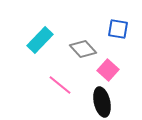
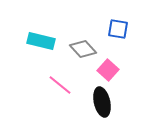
cyan rectangle: moved 1 px right, 1 px down; rotated 60 degrees clockwise
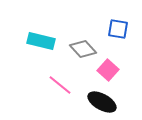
black ellipse: rotated 48 degrees counterclockwise
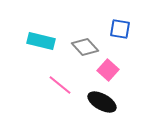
blue square: moved 2 px right
gray diamond: moved 2 px right, 2 px up
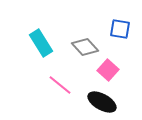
cyan rectangle: moved 2 px down; rotated 44 degrees clockwise
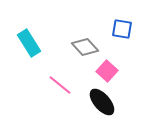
blue square: moved 2 px right
cyan rectangle: moved 12 px left
pink square: moved 1 px left, 1 px down
black ellipse: rotated 20 degrees clockwise
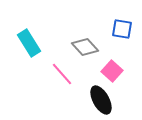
pink square: moved 5 px right
pink line: moved 2 px right, 11 px up; rotated 10 degrees clockwise
black ellipse: moved 1 px left, 2 px up; rotated 12 degrees clockwise
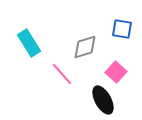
gray diamond: rotated 64 degrees counterclockwise
pink square: moved 4 px right, 1 px down
black ellipse: moved 2 px right
